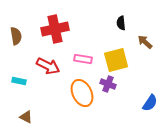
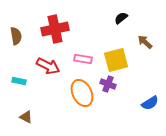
black semicircle: moved 5 px up; rotated 56 degrees clockwise
blue semicircle: rotated 24 degrees clockwise
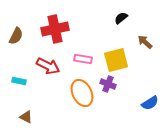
brown semicircle: rotated 36 degrees clockwise
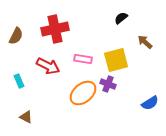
cyan rectangle: rotated 56 degrees clockwise
orange ellipse: moved 1 px right; rotated 76 degrees clockwise
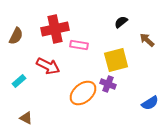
black semicircle: moved 4 px down
brown arrow: moved 2 px right, 2 px up
pink rectangle: moved 4 px left, 14 px up
cyan rectangle: rotated 72 degrees clockwise
brown triangle: moved 1 px down
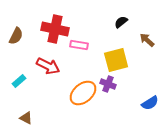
red cross: rotated 24 degrees clockwise
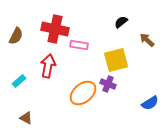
red arrow: rotated 105 degrees counterclockwise
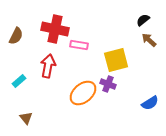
black semicircle: moved 22 px right, 2 px up
brown arrow: moved 2 px right
brown triangle: rotated 24 degrees clockwise
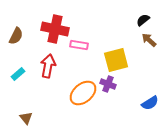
cyan rectangle: moved 1 px left, 7 px up
